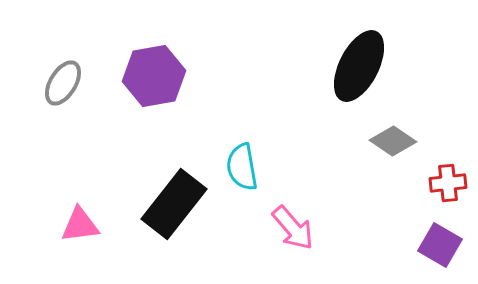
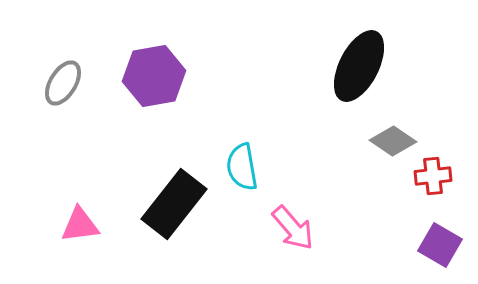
red cross: moved 15 px left, 7 px up
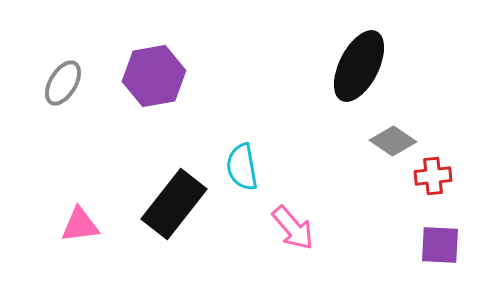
purple square: rotated 27 degrees counterclockwise
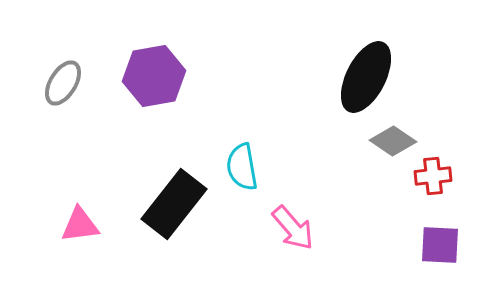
black ellipse: moved 7 px right, 11 px down
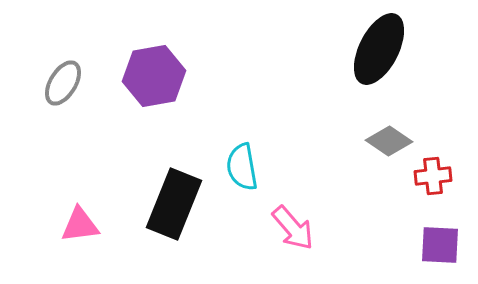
black ellipse: moved 13 px right, 28 px up
gray diamond: moved 4 px left
black rectangle: rotated 16 degrees counterclockwise
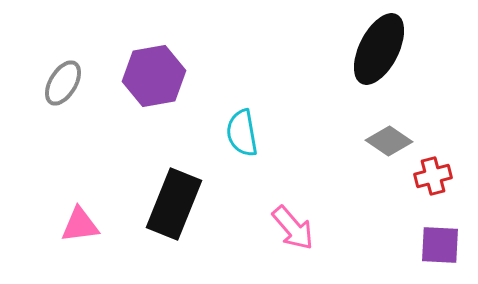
cyan semicircle: moved 34 px up
red cross: rotated 9 degrees counterclockwise
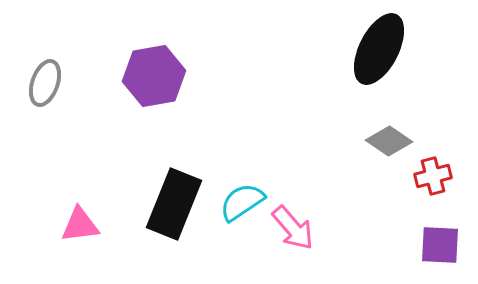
gray ellipse: moved 18 px left; rotated 12 degrees counterclockwise
cyan semicircle: moved 69 px down; rotated 66 degrees clockwise
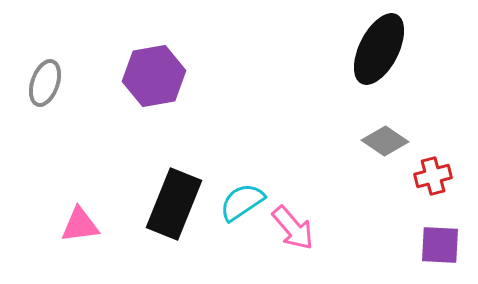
gray diamond: moved 4 px left
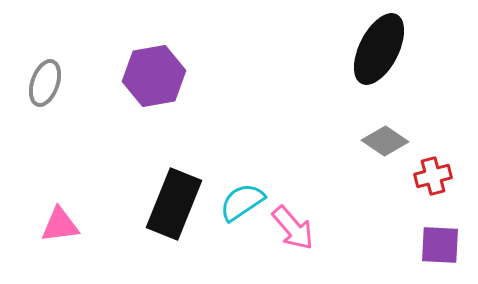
pink triangle: moved 20 px left
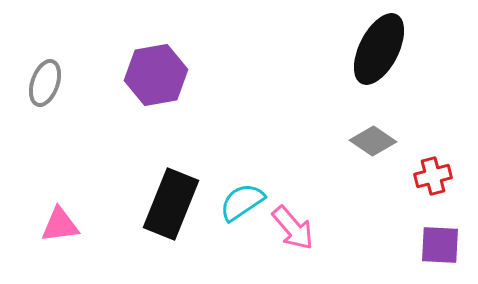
purple hexagon: moved 2 px right, 1 px up
gray diamond: moved 12 px left
black rectangle: moved 3 px left
